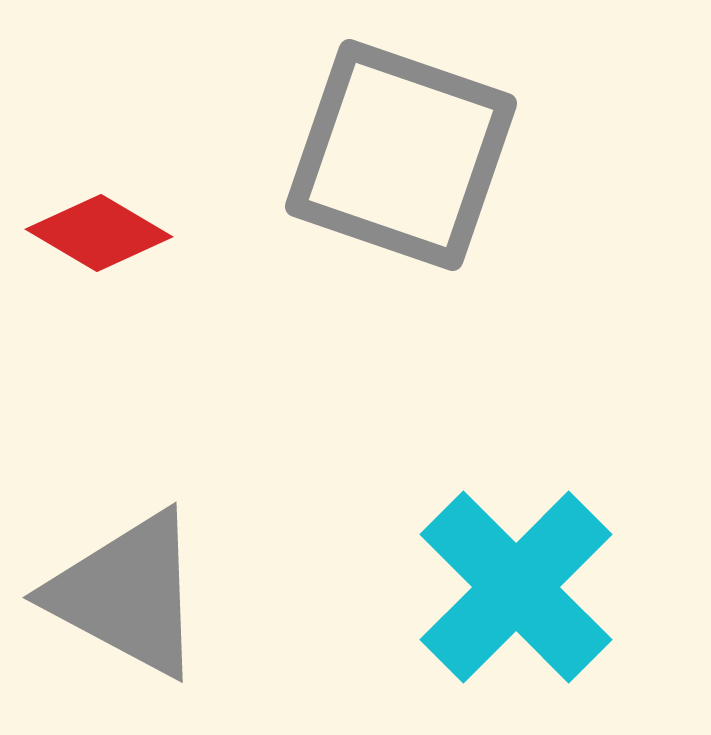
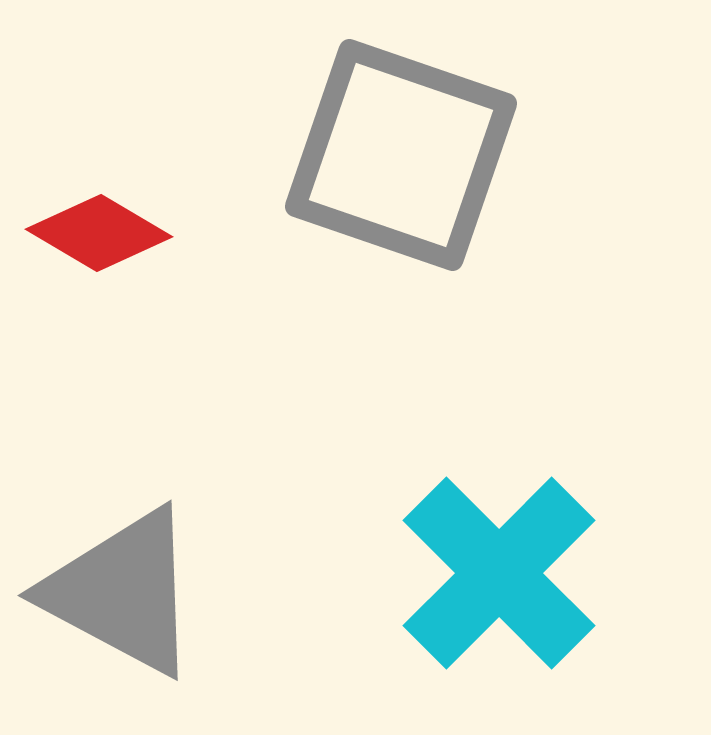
cyan cross: moved 17 px left, 14 px up
gray triangle: moved 5 px left, 2 px up
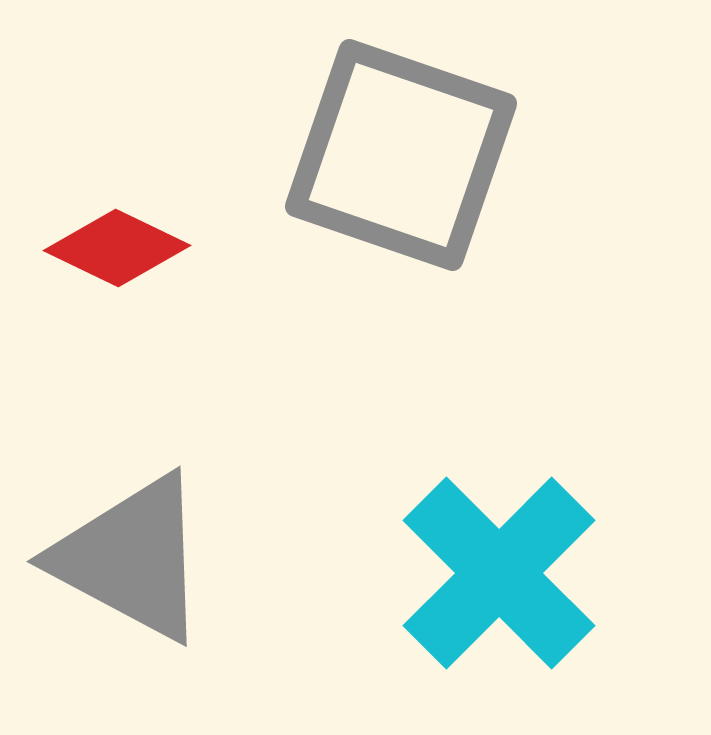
red diamond: moved 18 px right, 15 px down; rotated 5 degrees counterclockwise
gray triangle: moved 9 px right, 34 px up
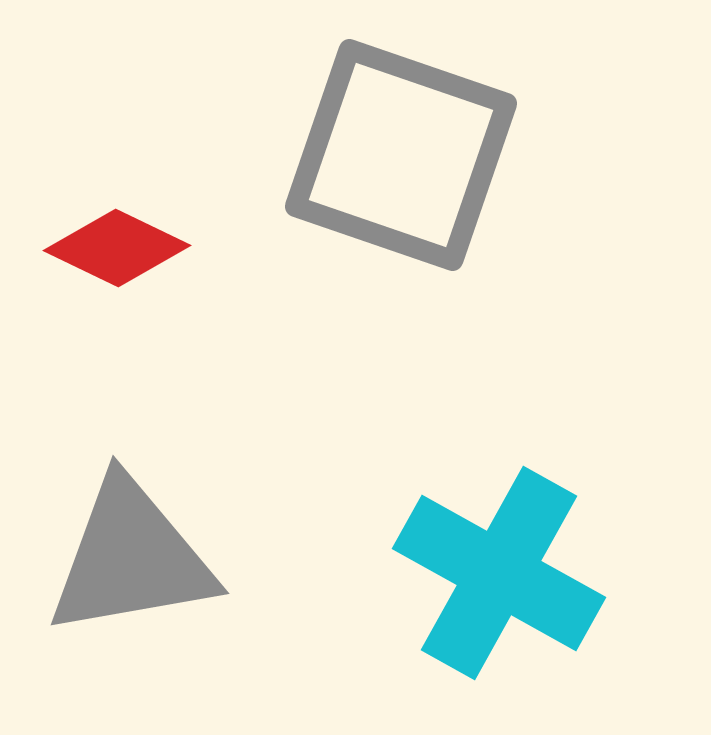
gray triangle: rotated 38 degrees counterclockwise
cyan cross: rotated 16 degrees counterclockwise
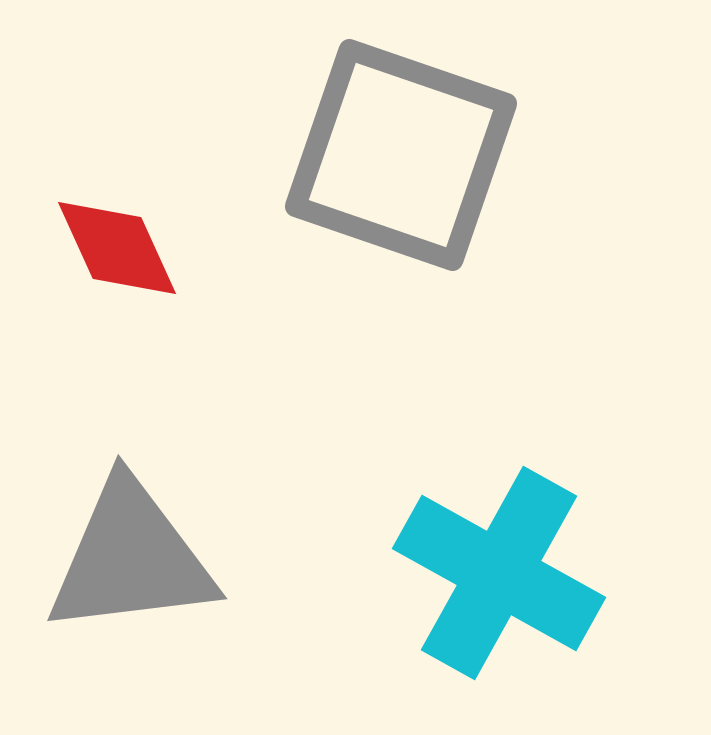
red diamond: rotated 40 degrees clockwise
gray triangle: rotated 3 degrees clockwise
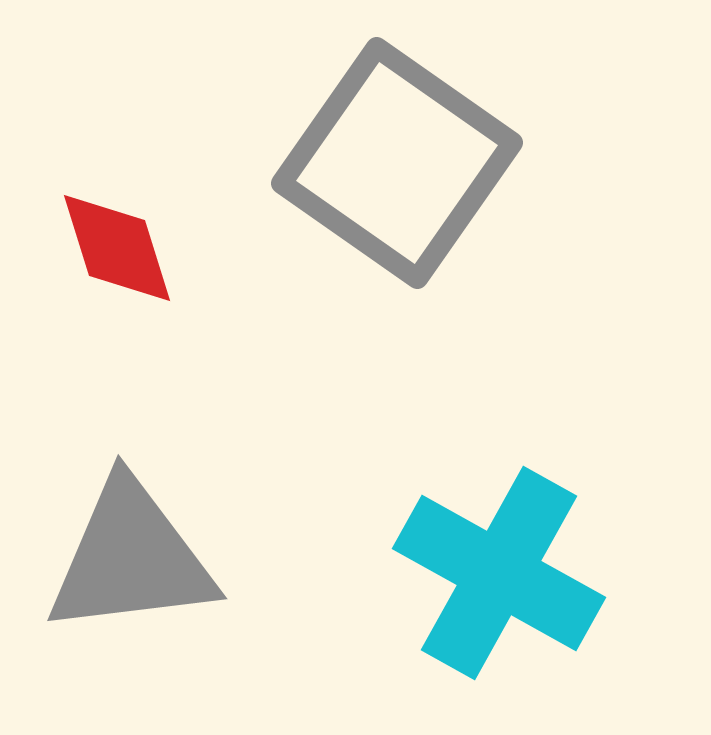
gray square: moved 4 px left, 8 px down; rotated 16 degrees clockwise
red diamond: rotated 7 degrees clockwise
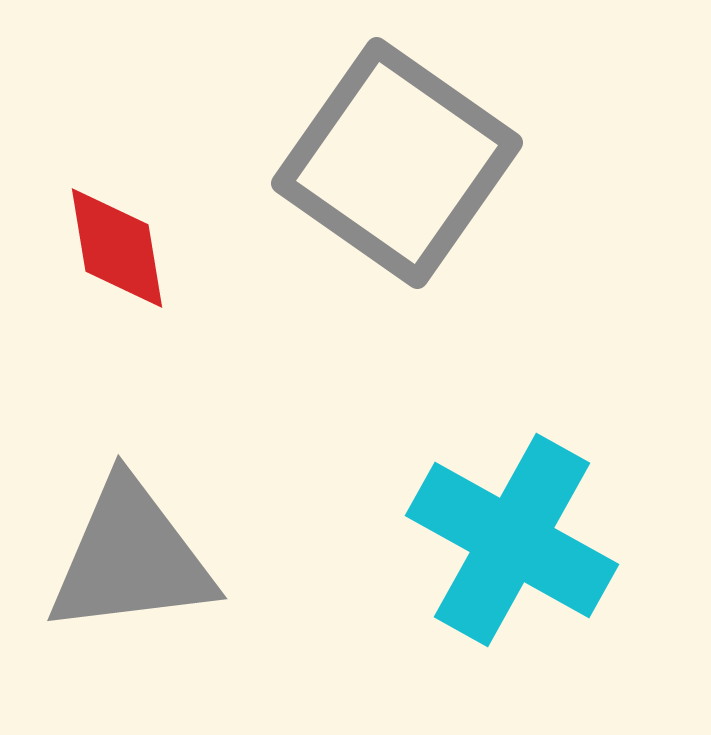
red diamond: rotated 8 degrees clockwise
cyan cross: moved 13 px right, 33 px up
